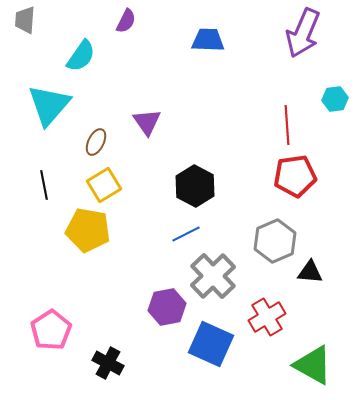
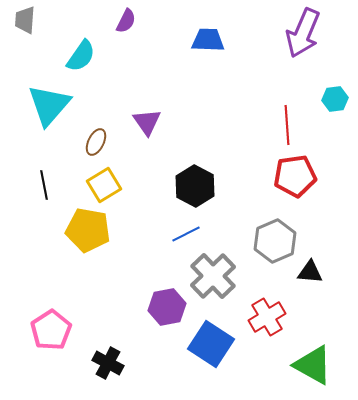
blue square: rotated 9 degrees clockwise
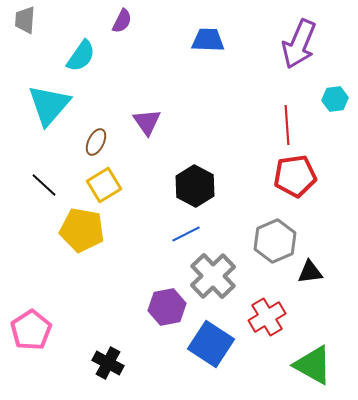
purple semicircle: moved 4 px left
purple arrow: moved 4 px left, 11 px down
black line: rotated 36 degrees counterclockwise
yellow pentagon: moved 6 px left
black triangle: rotated 12 degrees counterclockwise
pink pentagon: moved 20 px left
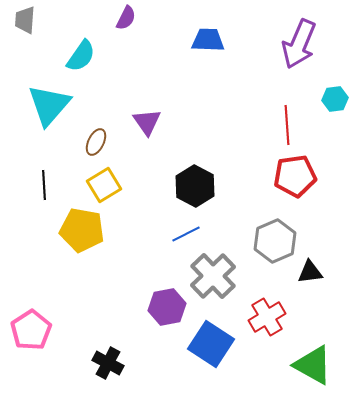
purple semicircle: moved 4 px right, 3 px up
black line: rotated 44 degrees clockwise
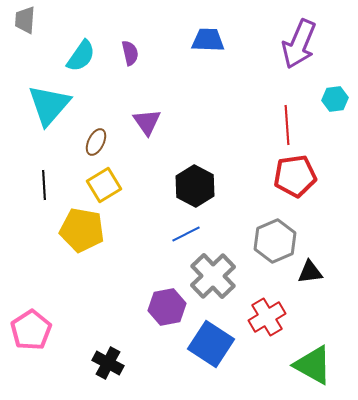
purple semicircle: moved 4 px right, 35 px down; rotated 40 degrees counterclockwise
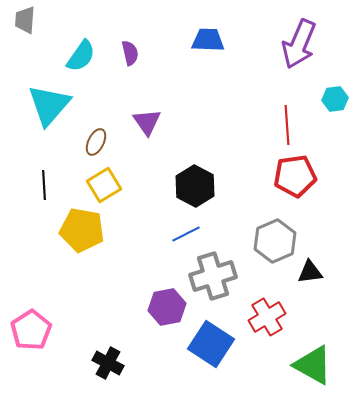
gray cross: rotated 27 degrees clockwise
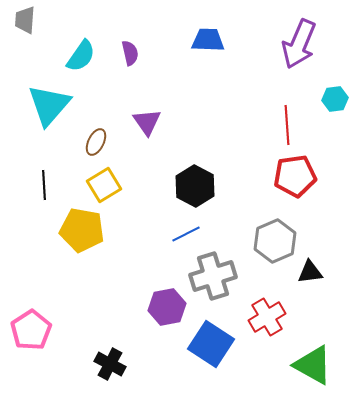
black cross: moved 2 px right, 1 px down
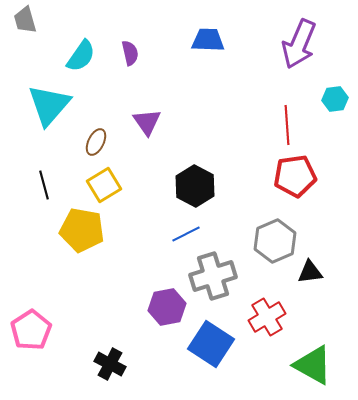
gray trapezoid: rotated 20 degrees counterclockwise
black line: rotated 12 degrees counterclockwise
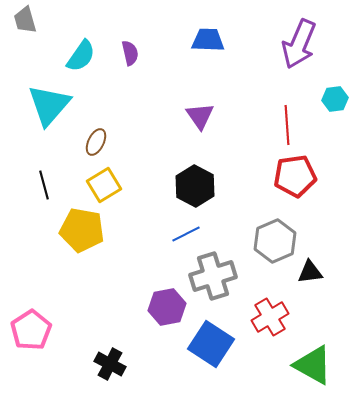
purple triangle: moved 53 px right, 6 px up
red cross: moved 3 px right
